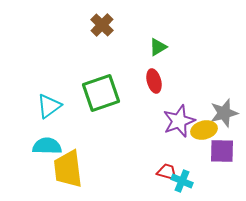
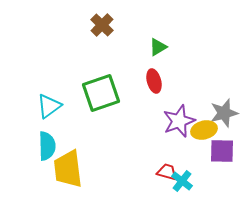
cyan semicircle: rotated 88 degrees clockwise
cyan cross: rotated 15 degrees clockwise
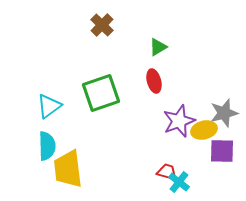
cyan cross: moved 3 px left, 1 px down
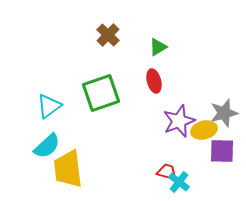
brown cross: moved 6 px right, 10 px down
cyan semicircle: rotated 48 degrees clockwise
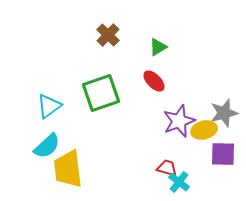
red ellipse: rotated 30 degrees counterclockwise
purple square: moved 1 px right, 3 px down
red trapezoid: moved 4 px up
